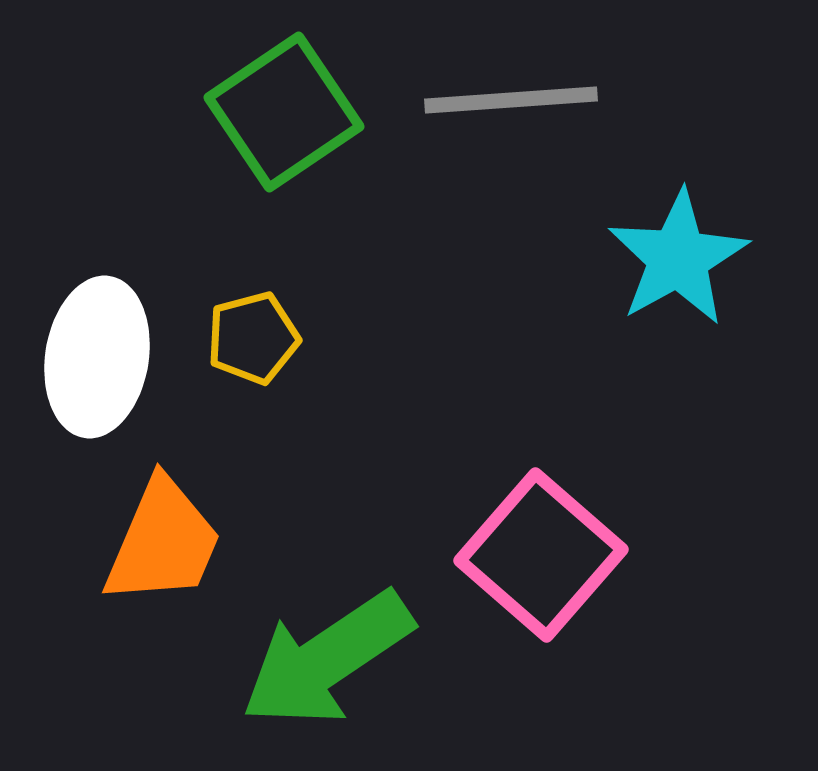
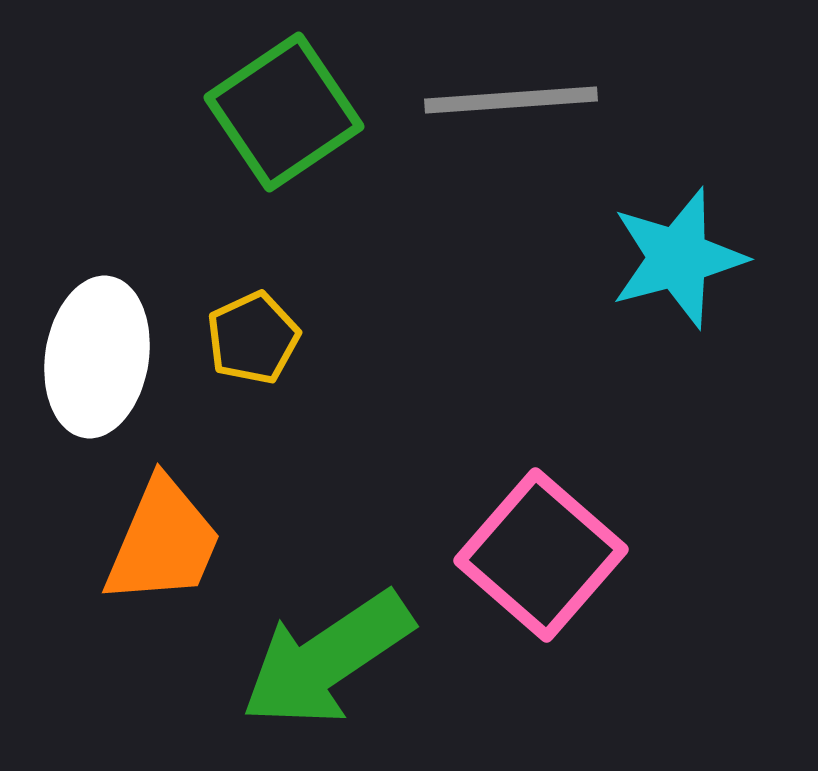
cyan star: rotated 14 degrees clockwise
yellow pentagon: rotated 10 degrees counterclockwise
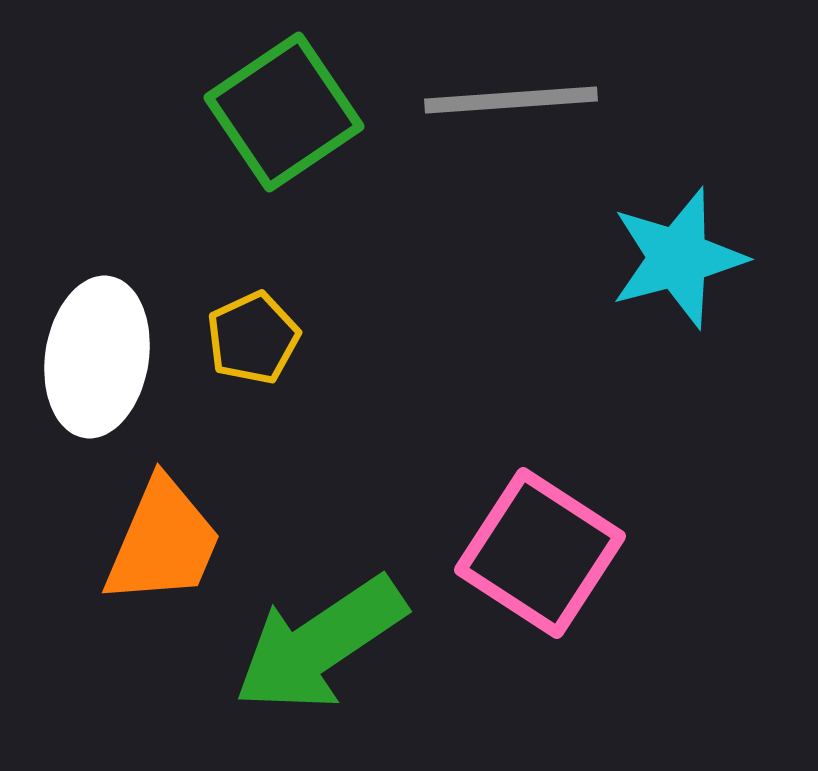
pink square: moved 1 px left, 2 px up; rotated 8 degrees counterclockwise
green arrow: moved 7 px left, 15 px up
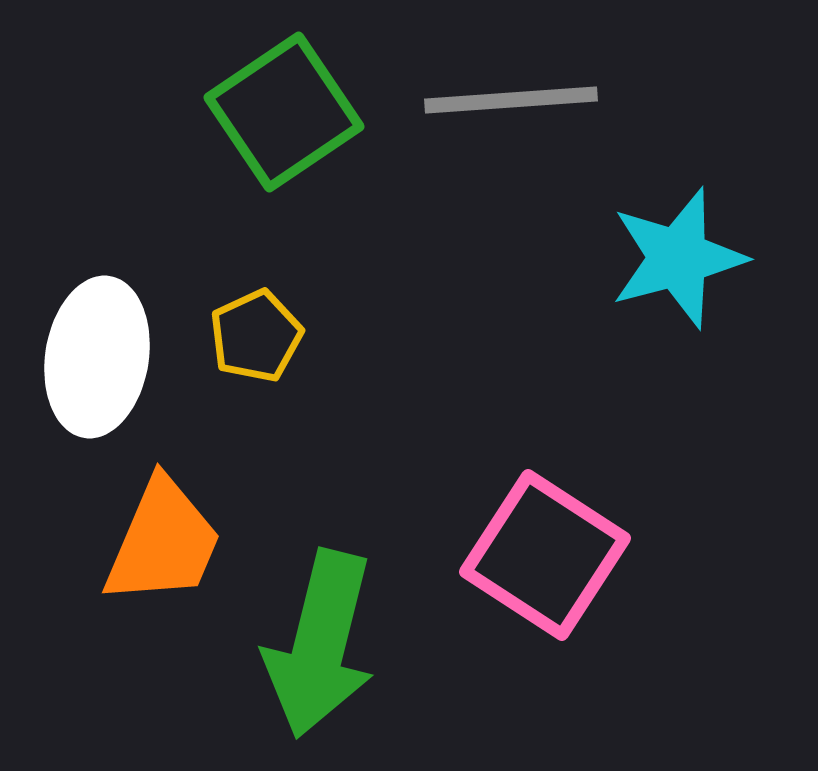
yellow pentagon: moved 3 px right, 2 px up
pink square: moved 5 px right, 2 px down
green arrow: rotated 42 degrees counterclockwise
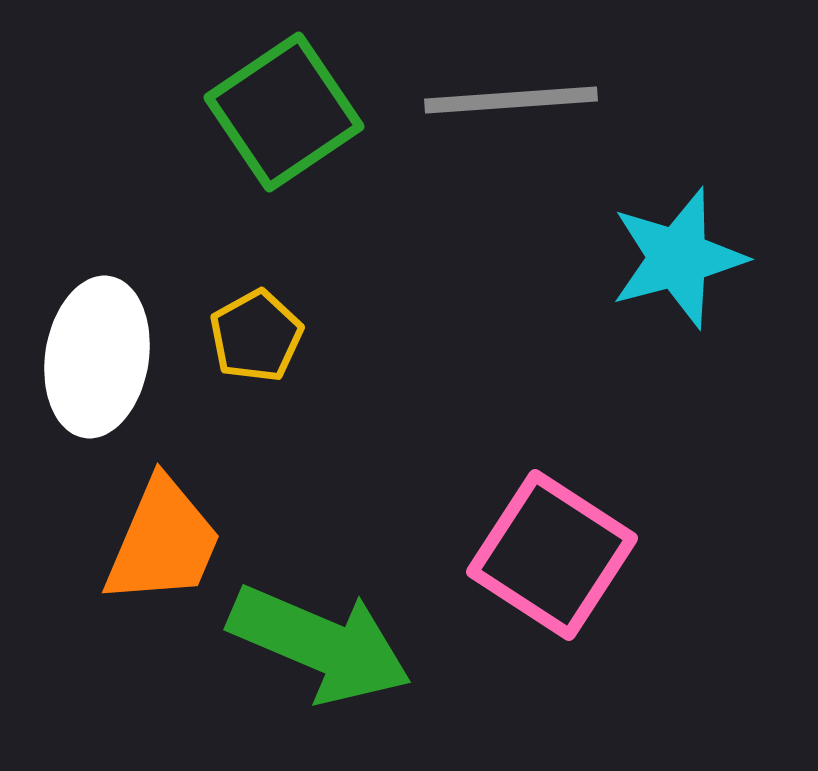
yellow pentagon: rotated 4 degrees counterclockwise
pink square: moved 7 px right
green arrow: rotated 81 degrees counterclockwise
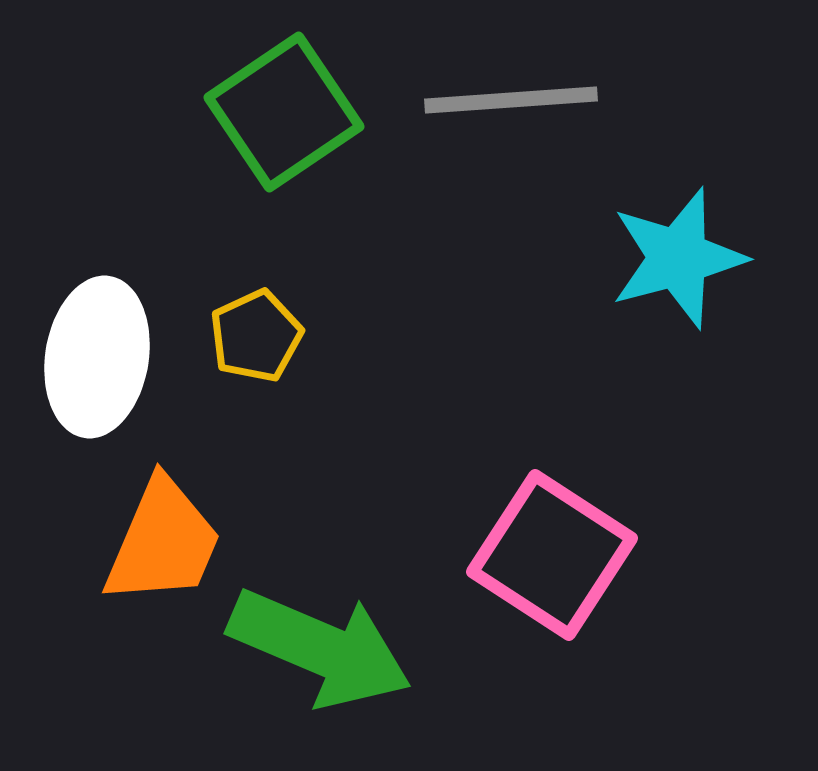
yellow pentagon: rotated 4 degrees clockwise
green arrow: moved 4 px down
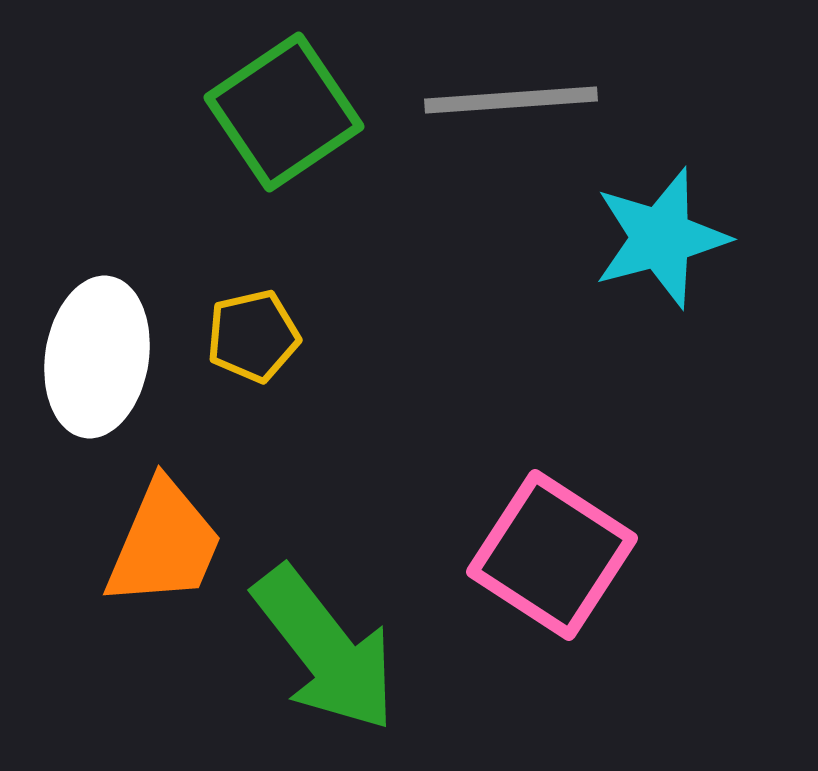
cyan star: moved 17 px left, 20 px up
yellow pentagon: moved 3 px left; rotated 12 degrees clockwise
orange trapezoid: moved 1 px right, 2 px down
green arrow: moved 5 px right, 1 px down; rotated 29 degrees clockwise
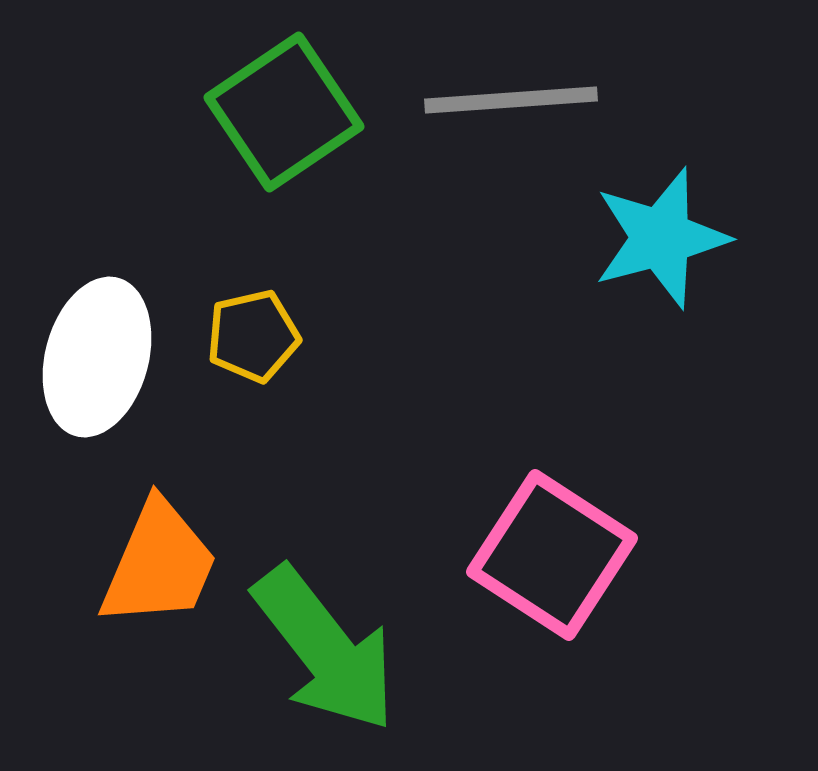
white ellipse: rotated 6 degrees clockwise
orange trapezoid: moved 5 px left, 20 px down
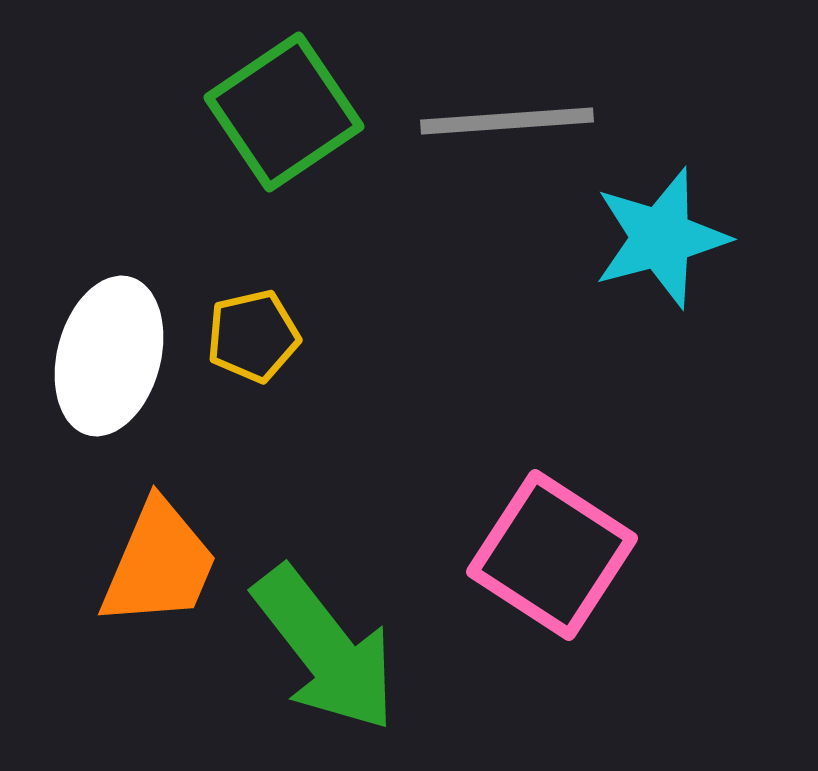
gray line: moved 4 px left, 21 px down
white ellipse: moved 12 px right, 1 px up
